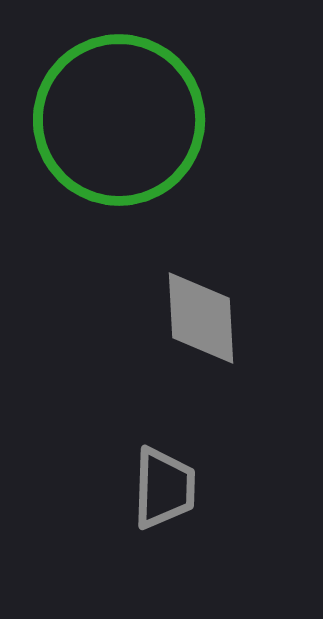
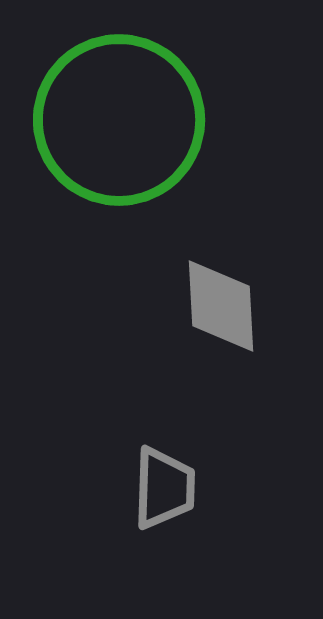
gray diamond: moved 20 px right, 12 px up
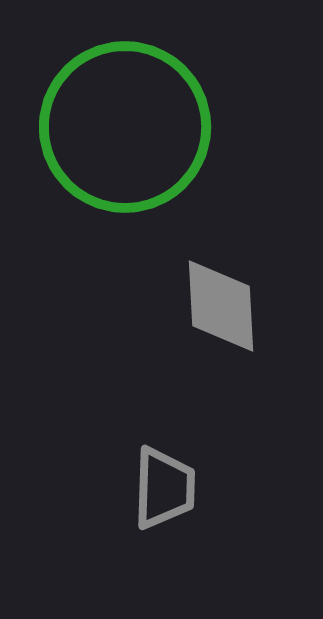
green circle: moved 6 px right, 7 px down
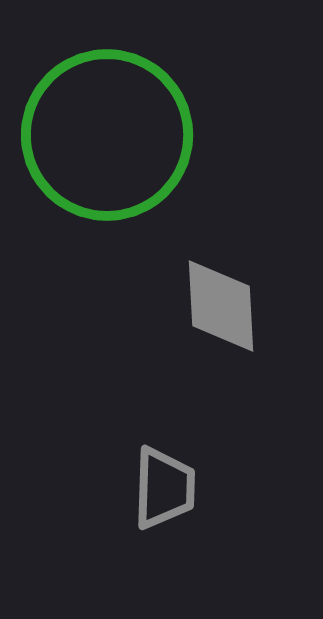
green circle: moved 18 px left, 8 px down
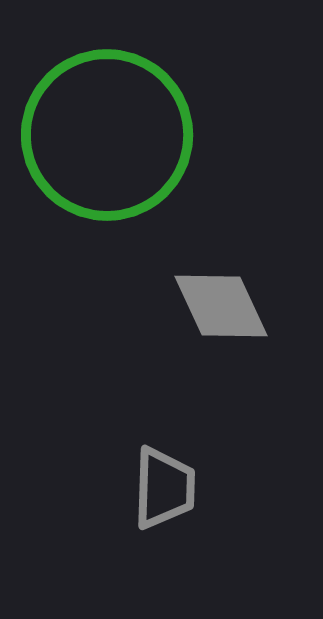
gray diamond: rotated 22 degrees counterclockwise
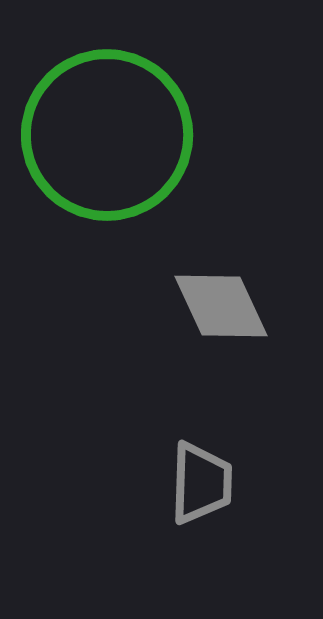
gray trapezoid: moved 37 px right, 5 px up
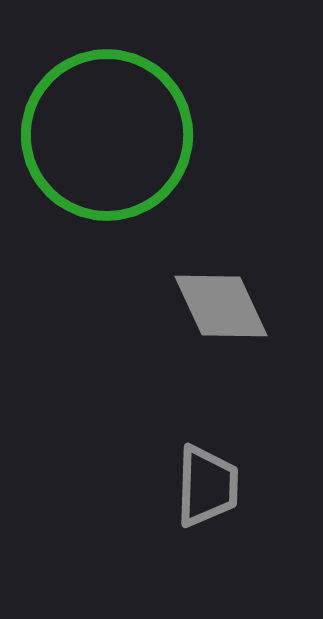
gray trapezoid: moved 6 px right, 3 px down
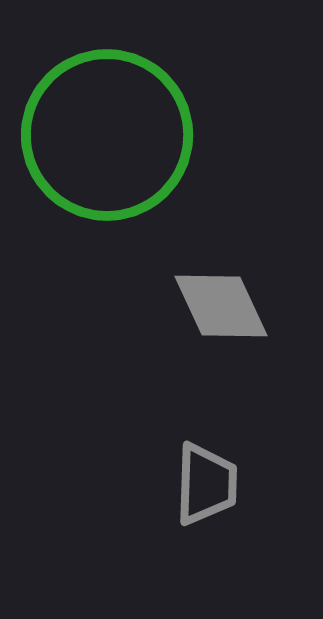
gray trapezoid: moved 1 px left, 2 px up
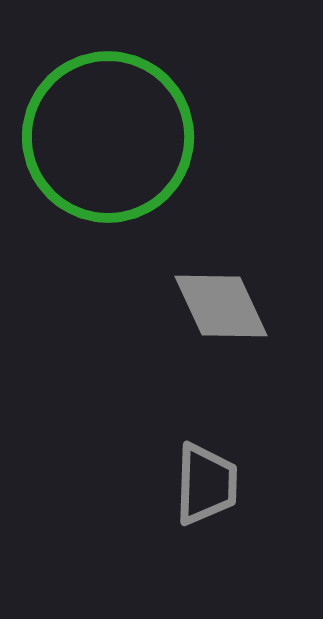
green circle: moved 1 px right, 2 px down
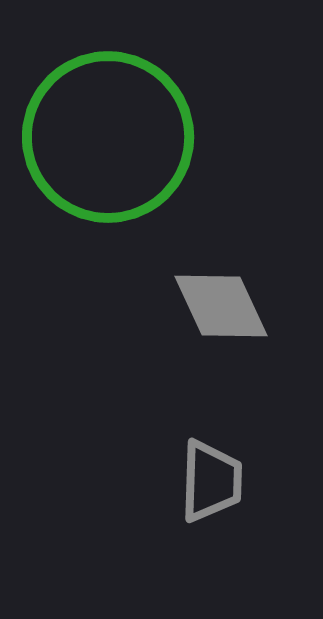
gray trapezoid: moved 5 px right, 3 px up
